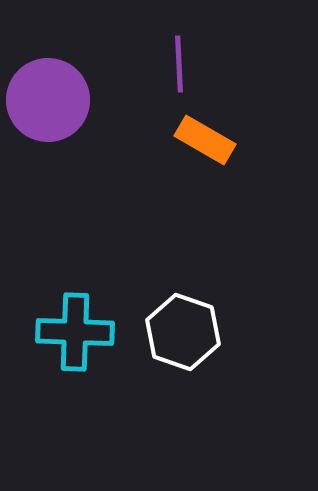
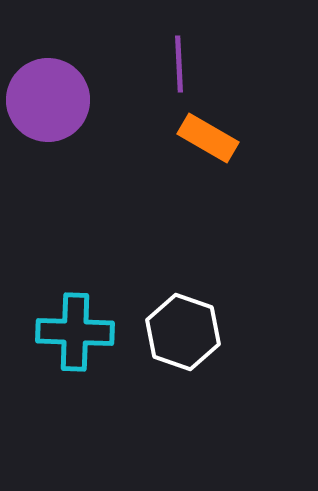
orange rectangle: moved 3 px right, 2 px up
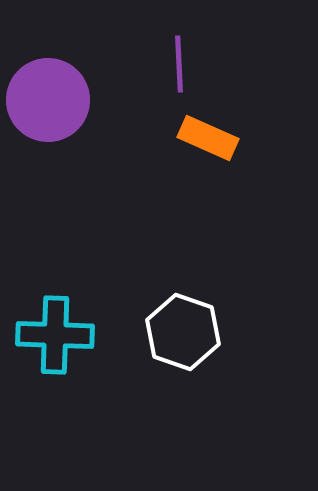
orange rectangle: rotated 6 degrees counterclockwise
cyan cross: moved 20 px left, 3 px down
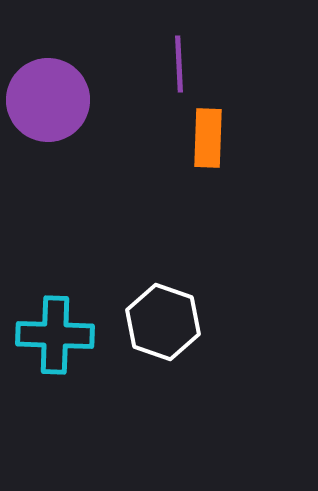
orange rectangle: rotated 68 degrees clockwise
white hexagon: moved 20 px left, 10 px up
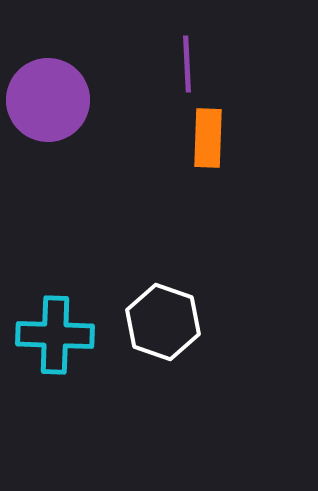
purple line: moved 8 px right
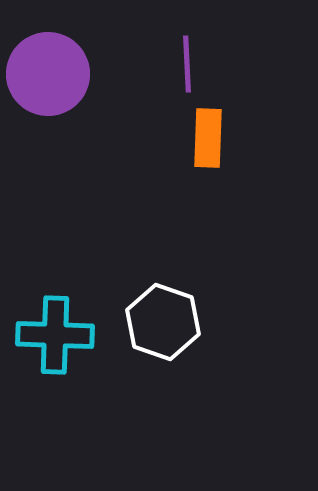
purple circle: moved 26 px up
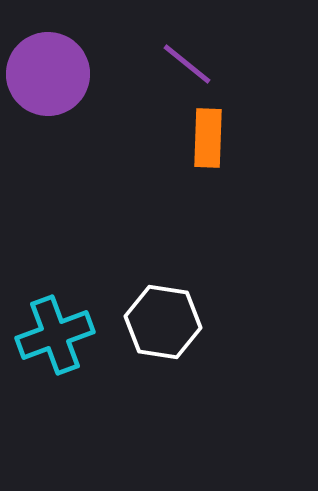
purple line: rotated 48 degrees counterclockwise
white hexagon: rotated 10 degrees counterclockwise
cyan cross: rotated 22 degrees counterclockwise
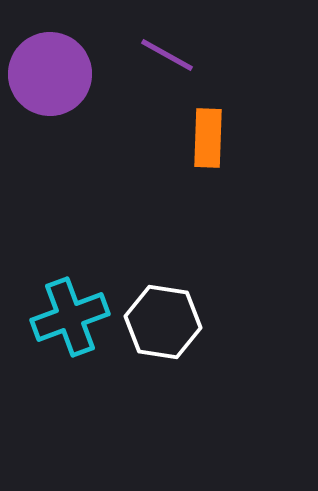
purple line: moved 20 px left, 9 px up; rotated 10 degrees counterclockwise
purple circle: moved 2 px right
cyan cross: moved 15 px right, 18 px up
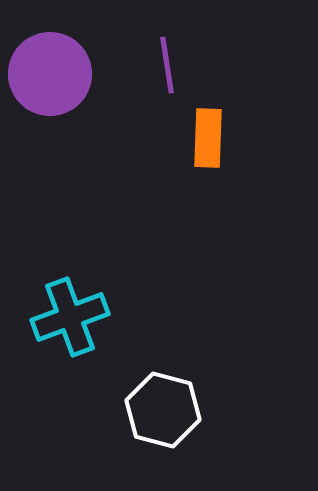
purple line: moved 10 px down; rotated 52 degrees clockwise
white hexagon: moved 88 px down; rotated 6 degrees clockwise
